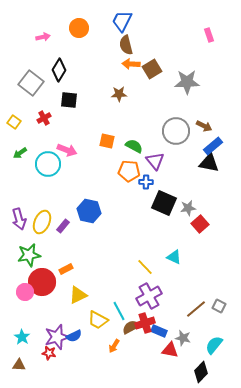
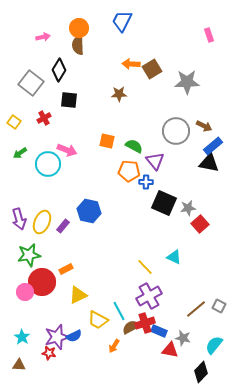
brown semicircle at (126, 45): moved 48 px left; rotated 12 degrees clockwise
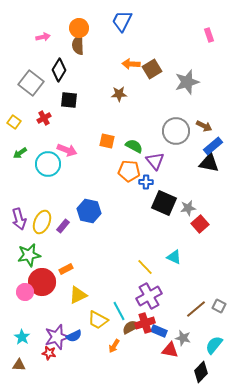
gray star at (187, 82): rotated 15 degrees counterclockwise
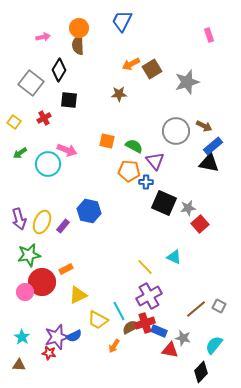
orange arrow at (131, 64): rotated 30 degrees counterclockwise
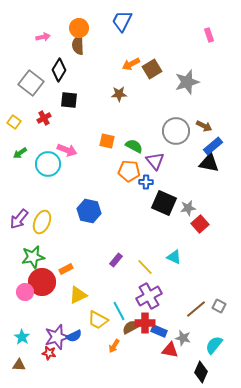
purple arrow at (19, 219): rotated 55 degrees clockwise
purple rectangle at (63, 226): moved 53 px right, 34 px down
green star at (29, 255): moved 4 px right, 2 px down
red cross at (145, 323): rotated 18 degrees clockwise
black diamond at (201, 372): rotated 20 degrees counterclockwise
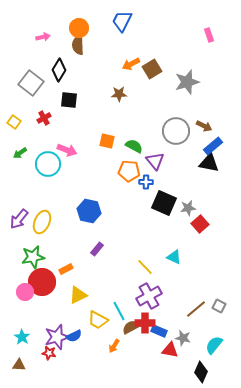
purple rectangle at (116, 260): moved 19 px left, 11 px up
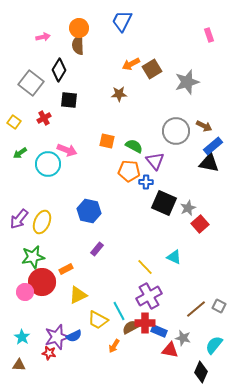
gray star at (188, 208): rotated 14 degrees counterclockwise
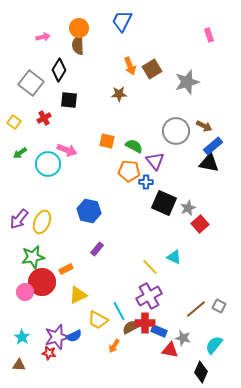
orange arrow at (131, 64): moved 1 px left, 2 px down; rotated 84 degrees counterclockwise
yellow line at (145, 267): moved 5 px right
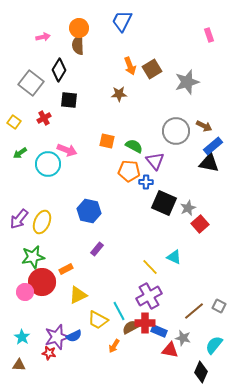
brown line at (196, 309): moved 2 px left, 2 px down
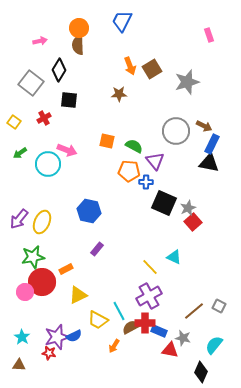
pink arrow at (43, 37): moved 3 px left, 4 px down
blue rectangle at (213, 146): moved 1 px left, 2 px up; rotated 24 degrees counterclockwise
red square at (200, 224): moved 7 px left, 2 px up
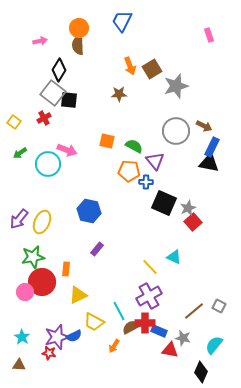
gray star at (187, 82): moved 11 px left, 4 px down
gray square at (31, 83): moved 22 px right, 10 px down
blue rectangle at (212, 144): moved 3 px down
orange rectangle at (66, 269): rotated 56 degrees counterclockwise
yellow trapezoid at (98, 320): moved 4 px left, 2 px down
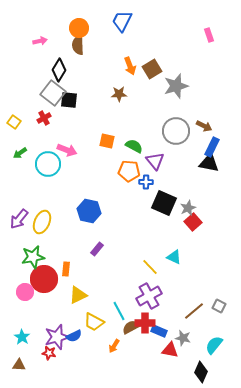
red circle at (42, 282): moved 2 px right, 3 px up
